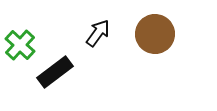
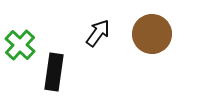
brown circle: moved 3 px left
black rectangle: moved 1 px left; rotated 45 degrees counterclockwise
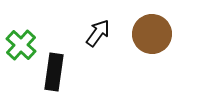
green cross: moved 1 px right
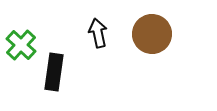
black arrow: rotated 48 degrees counterclockwise
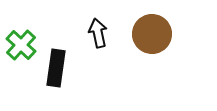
black rectangle: moved 2 px right, 4 px up
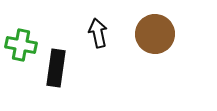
brown circle: moved 3 px right
green cross: rotated 32 degrees counterclockwise
